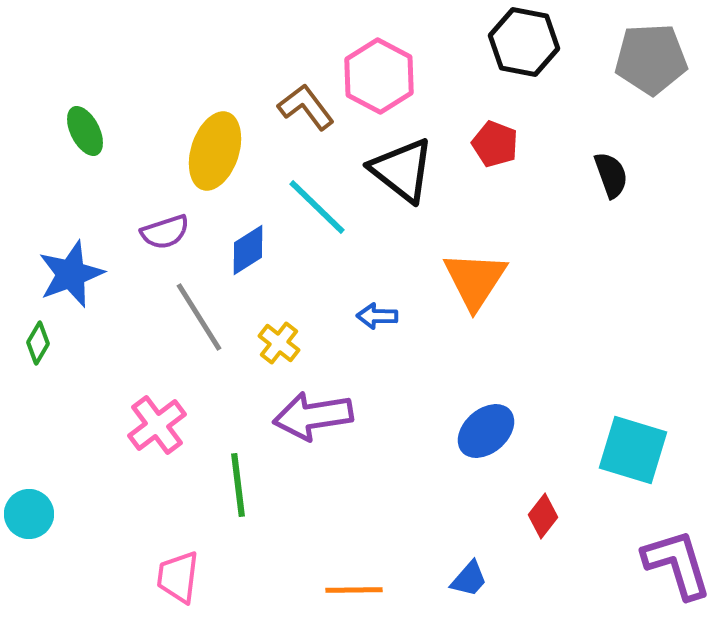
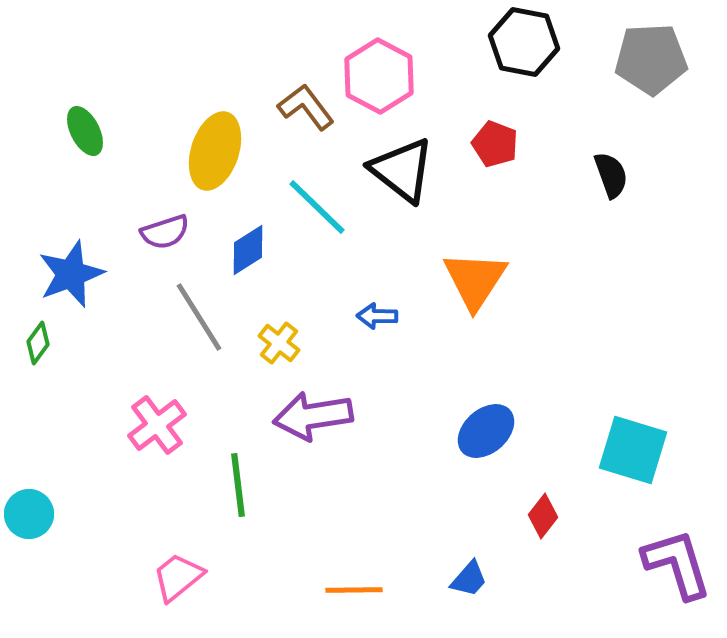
green diamond: rotated 6 degrees clockwise
pink trapezoid: rotated 44 degrees clockwise
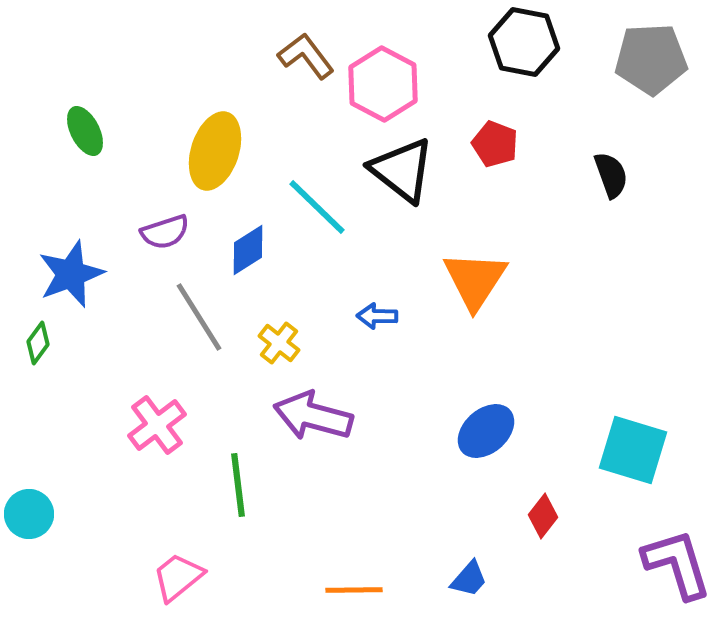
pink hexagon: moved 4 px right, 8 px down
brown L-shape: moved 51 px up
purple arrow: rotated 24 degrees clockwise
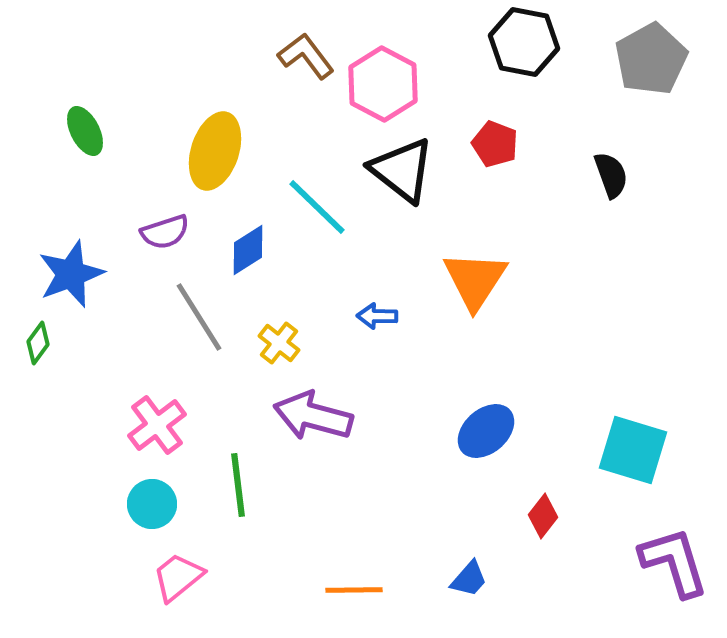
gray pentagon: rotated 26 degrees counterclockwise
cyan circle: moved 123 px right, 10 px up
purple L-shape: moved 3 px left, 2 px up
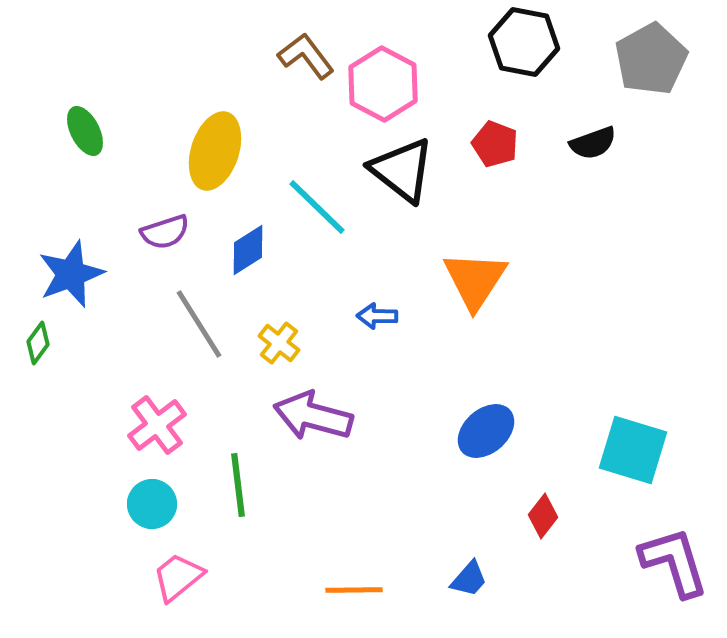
black semicircle: moved 18 px left, 32 px up; rotated 90 degrees clockwise
gray line: moved 7 px down
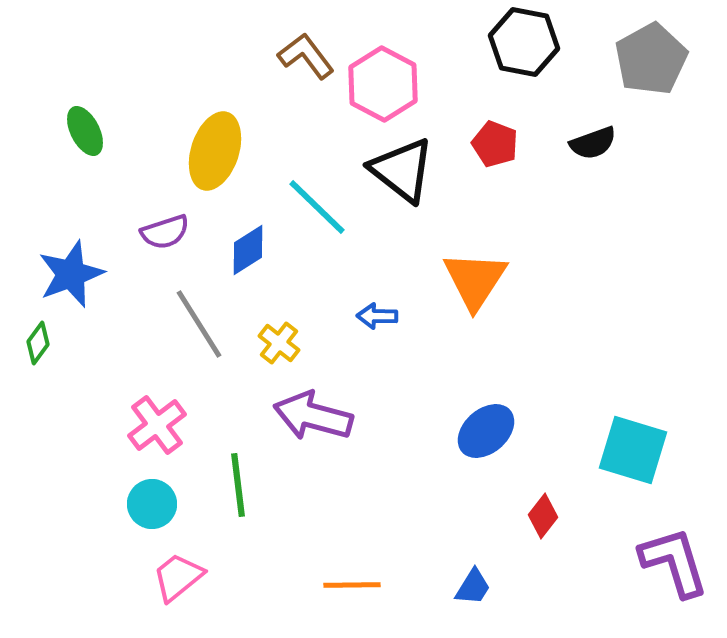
blue trapezoid: moved 4 px right, 8 px down; rotated 9 degrees counterclockwise
orange line: moved 2 px left, 5 px up
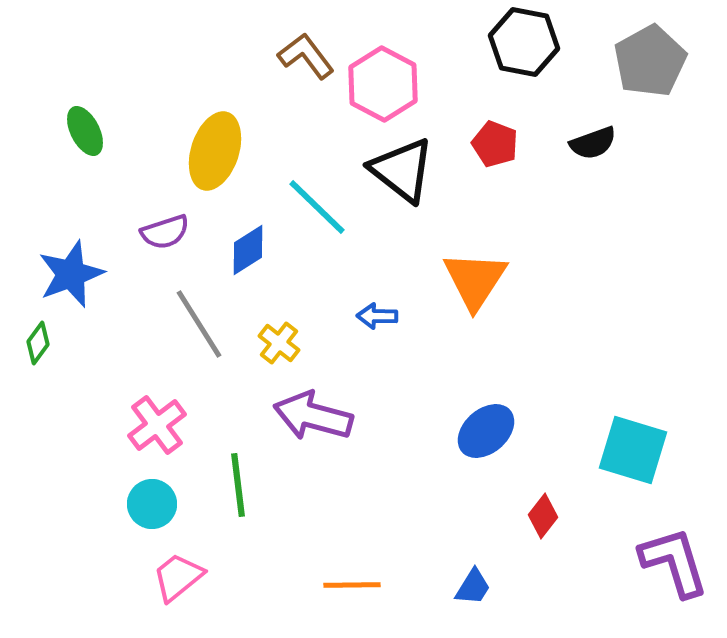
gray pentagon: moved 1 px left, 2 px down
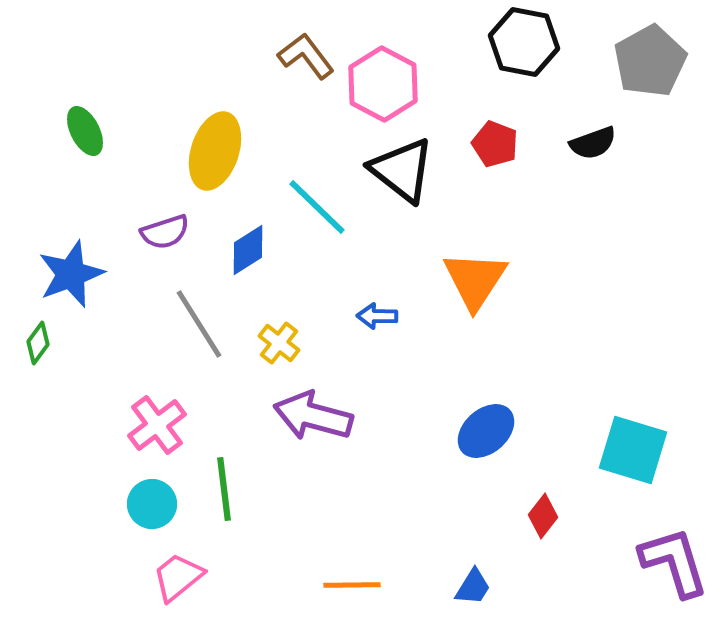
green line: moved 14 px left, 4 px down
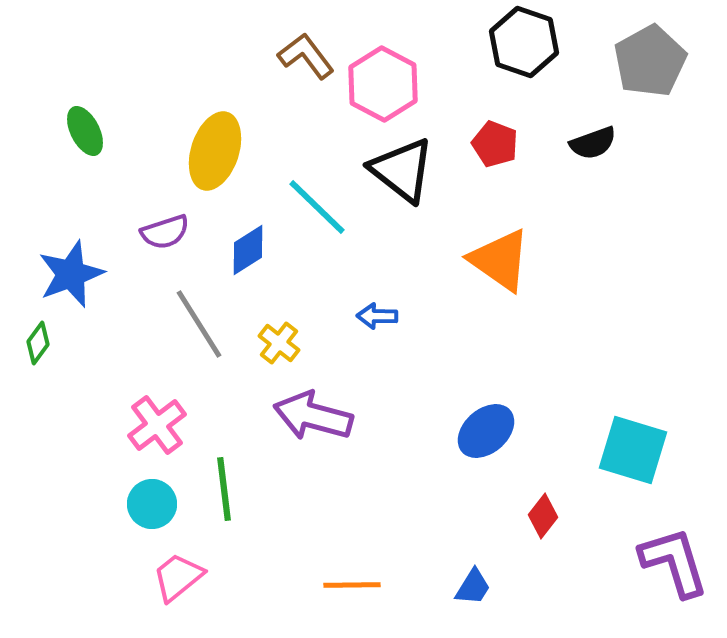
black hexagon: rotated 8 degrees clockwise
orange triangle: moved 25 px right, 20 px up; rotated 28 degrees counterclockwise
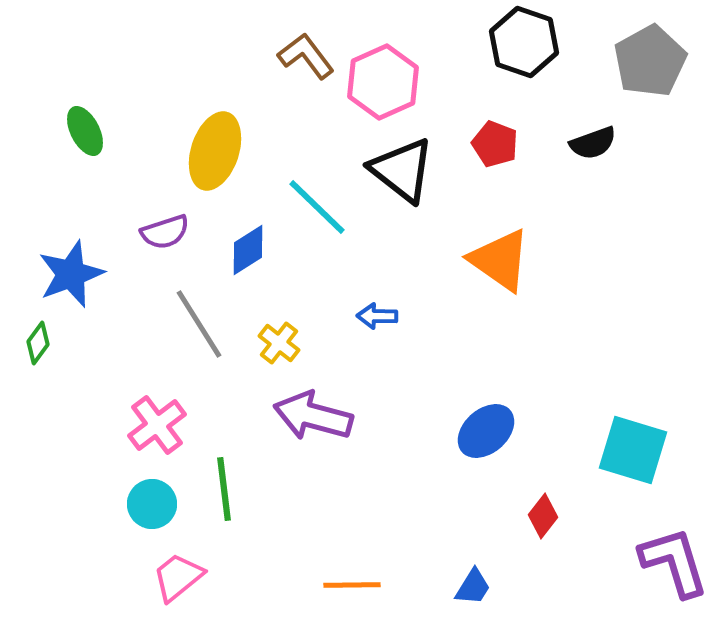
pink hexagon: moved 2 px up; rotated 8 degrees clockwise
